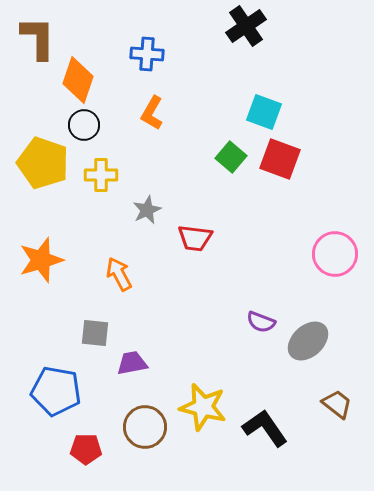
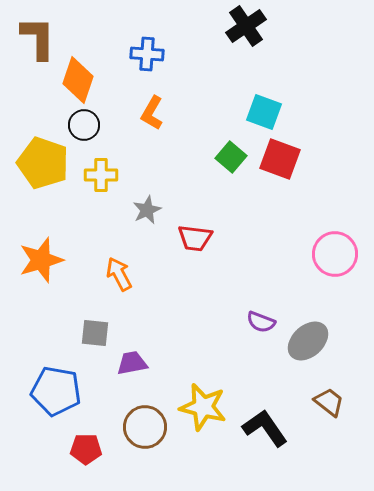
brown trapezoid: moved 8 px left, 2 px up
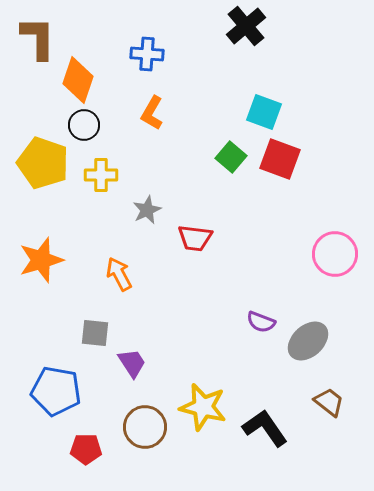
black cross: rotated 6 degrees counterclockwise
purple trapezoid: rotated 68 degrees clockwise
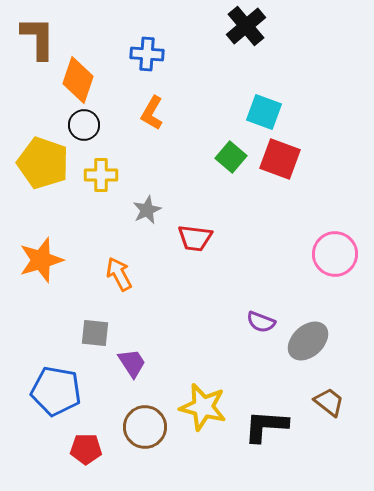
black L-shape: moved 1 px right, 2 px up; rotated 51 degrees counterclockwise
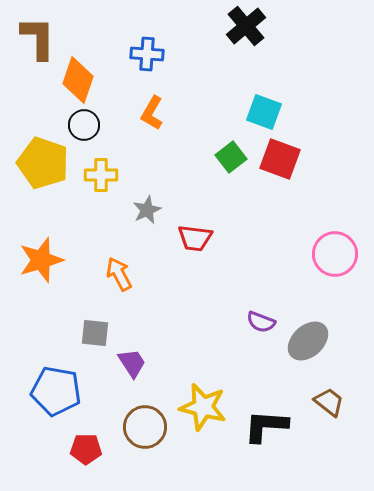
green square: rotated 12 degrees clockwise
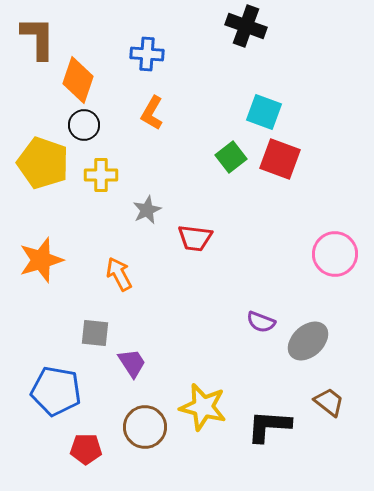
black cross: rotated 30 degrees counterclockwise
black L-shape: moved 3 px right
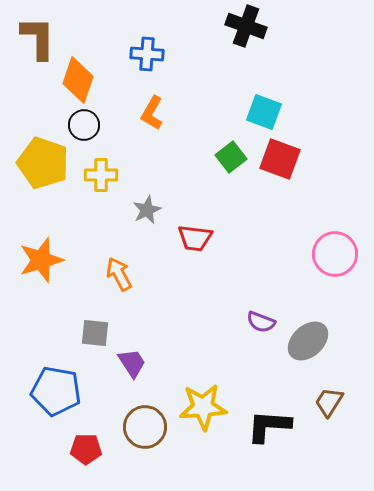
brown trapezoid: rotated 96 degrees counterclockwise
yellow star: rotated 18 degrees counterclockwise
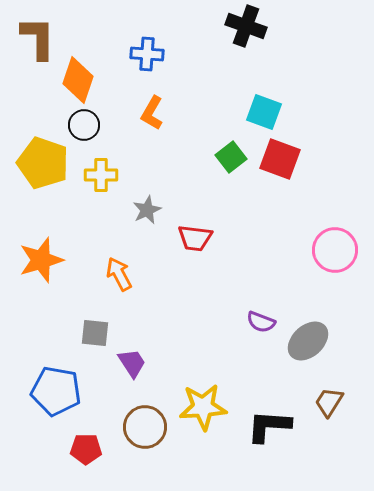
pink circle: moved 4 px up
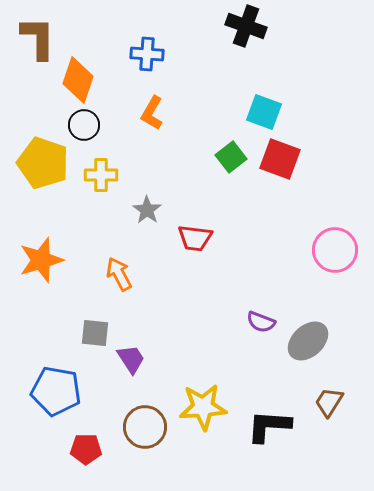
gray star: rotated 12 degrees counterclockwise
purple trapezoid: moved 1 px left, 4 px up
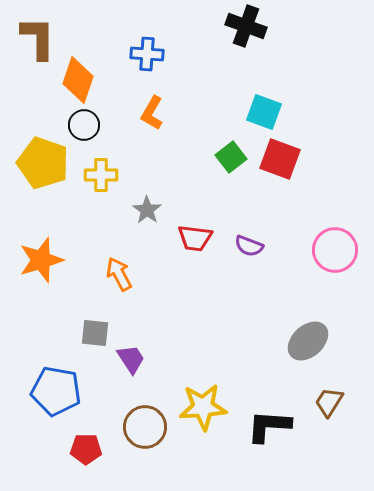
purple semicircle: moved 12 px left, 76 px up
